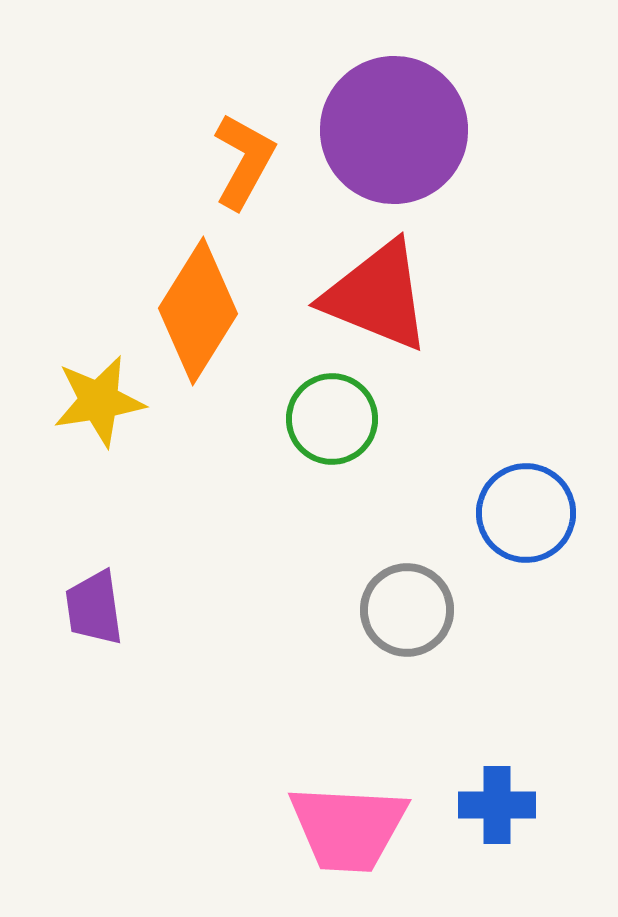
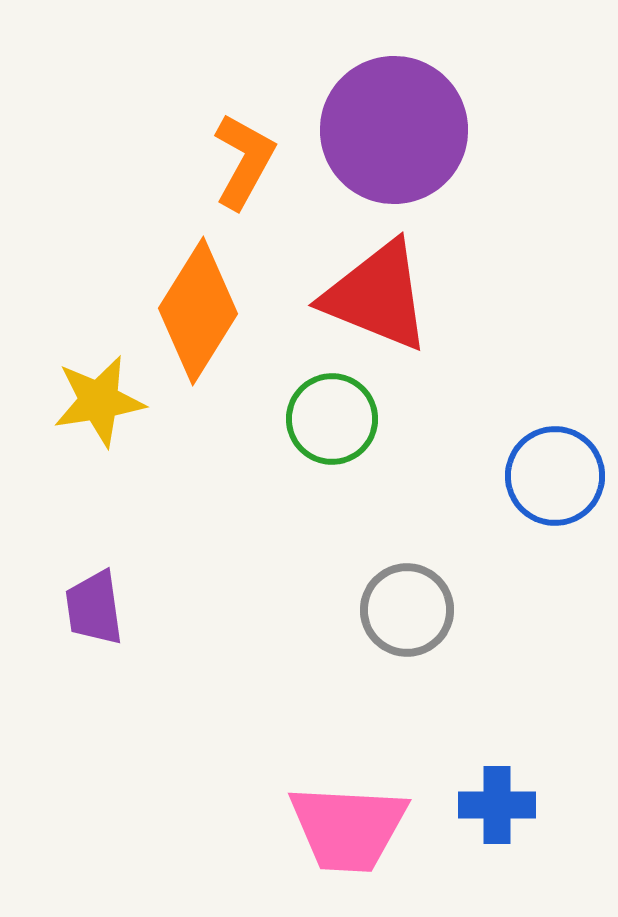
blue circle: moved 29 px right, 37 px up
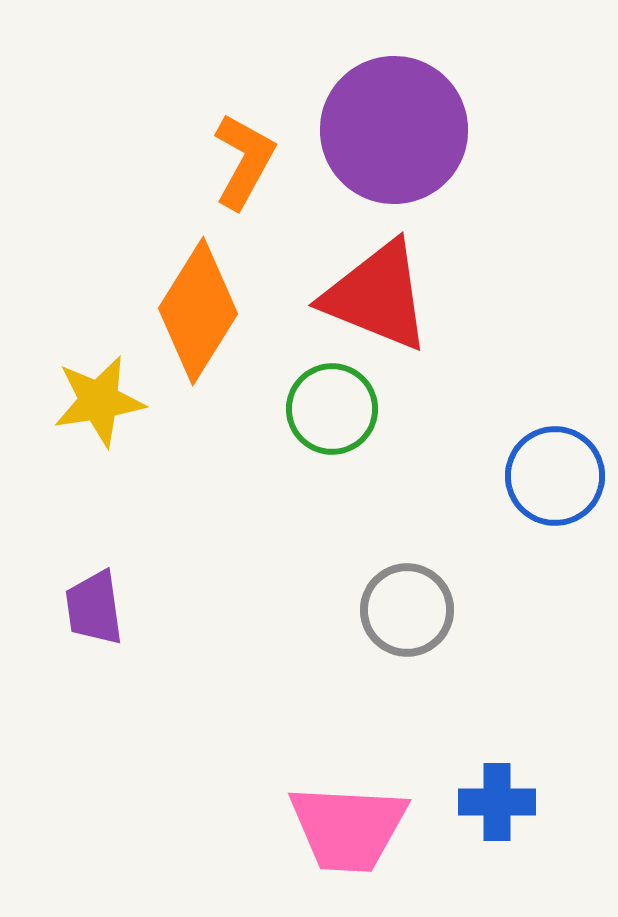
green circle: moved 10 px up
blue cross: moved 3 px up
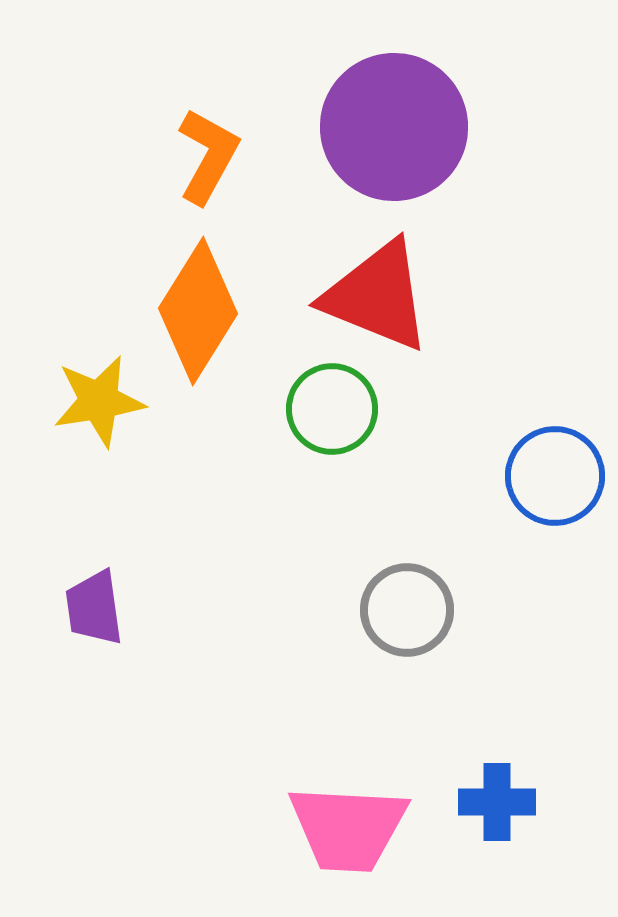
purple circle: moved 3 px up
orange L-shape: moved 36 px left, 5 px up
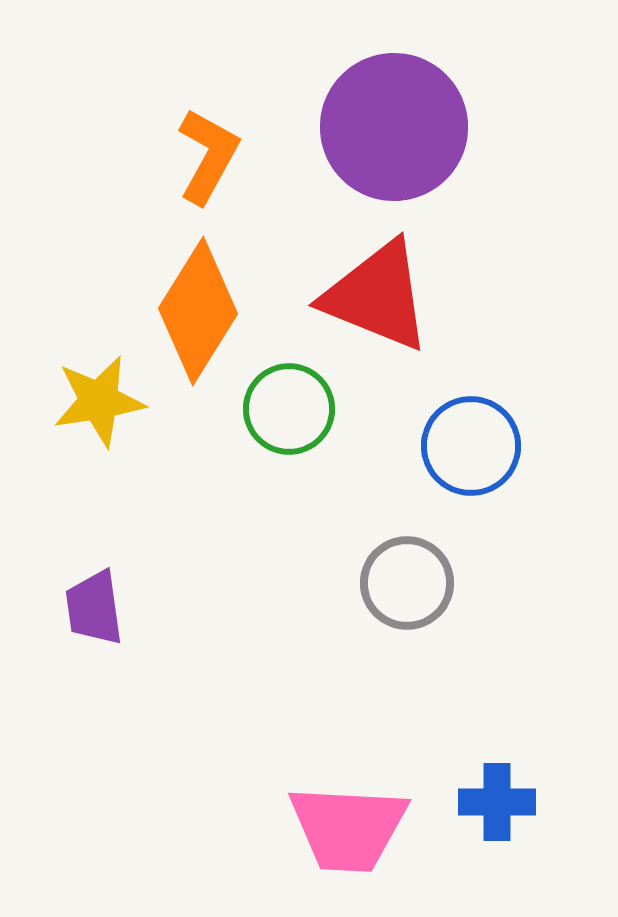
green circle: moved 43 px left
blue circle: moved 84 px left, 30 px up
gray circle: moved 27 px up
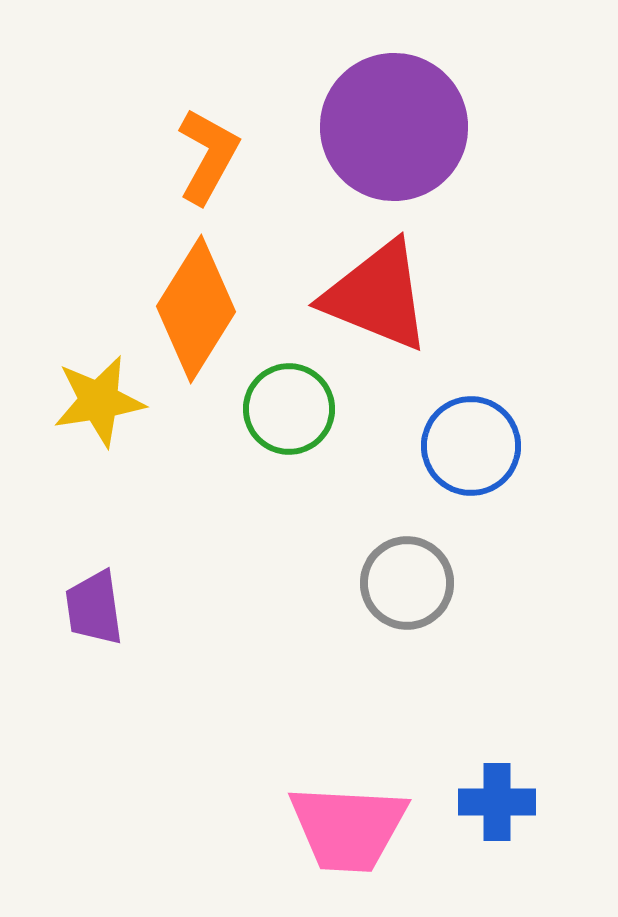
orange diamond: moved 2 px left, 2 px up
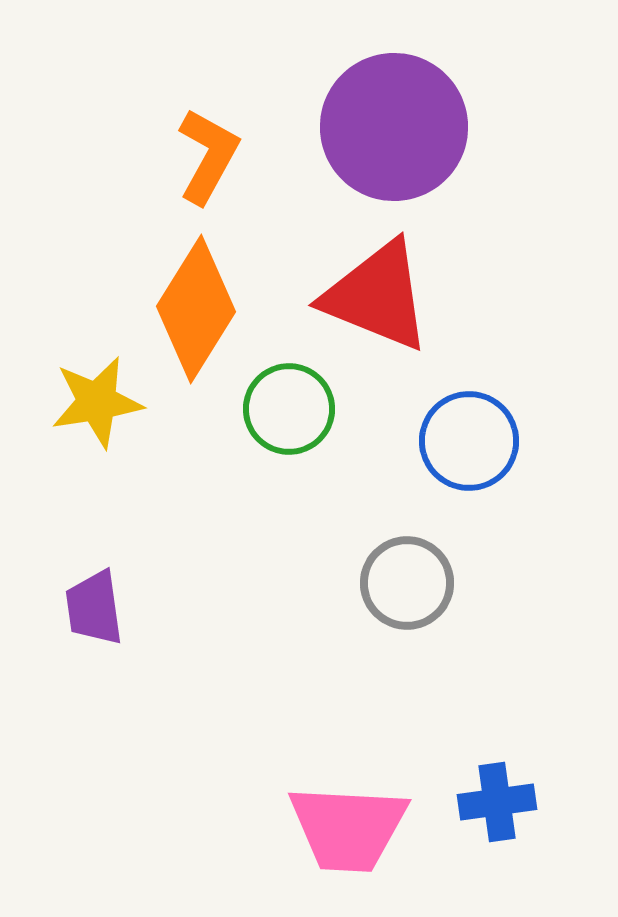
yellow star: moved 2 px left, 1 px down
blue circle: moved 2 px left, 5 px up
blue cross: rotated 8 degrees counterclockwise
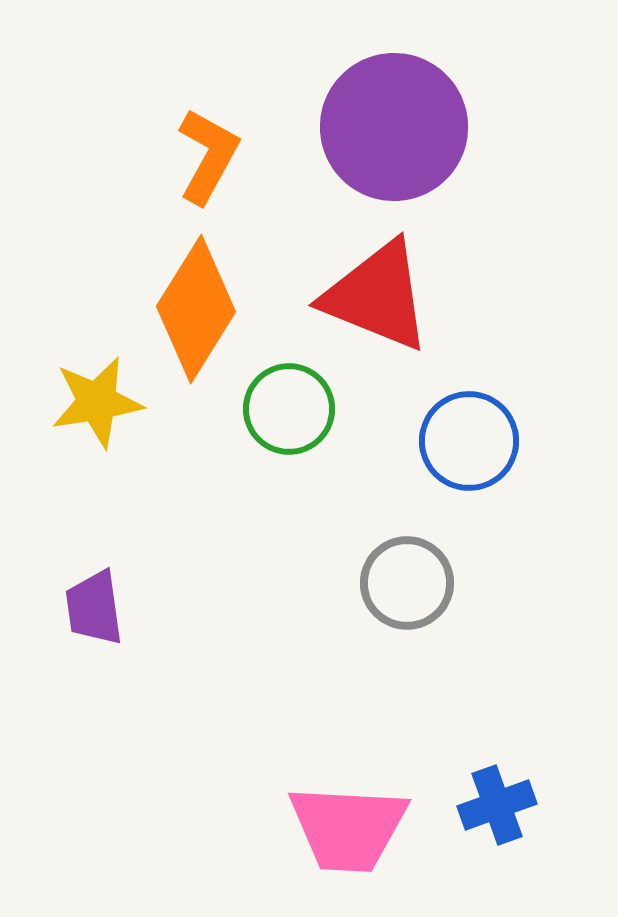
blue cross: moved 3 px down; rotated 12 degrees counterclockwise
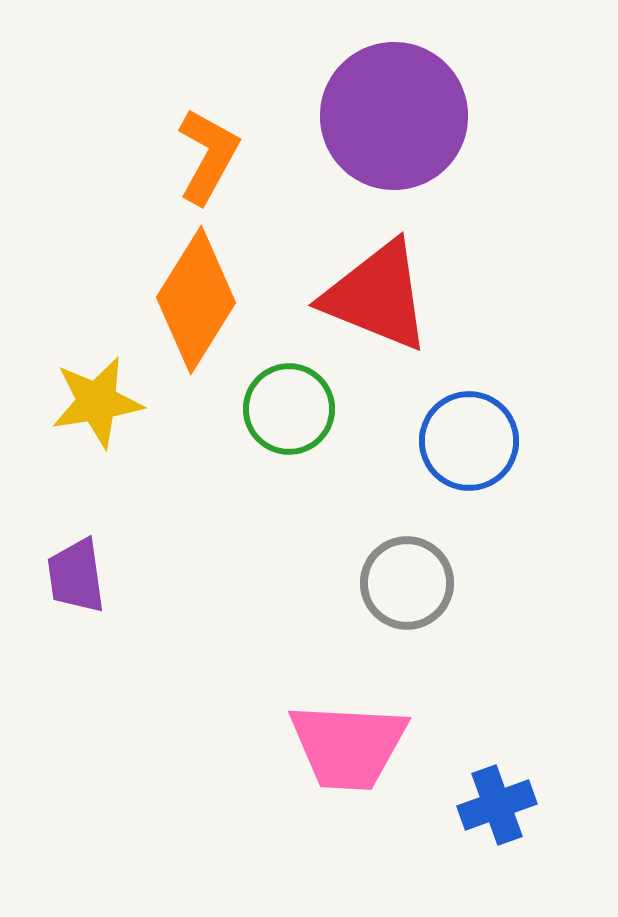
purple circle: moved 11 px up
orange diamond: moved 9 px up
purple trapezoid: moved 18 px left, 32 px up
pink trapezoid: moved 82 px up
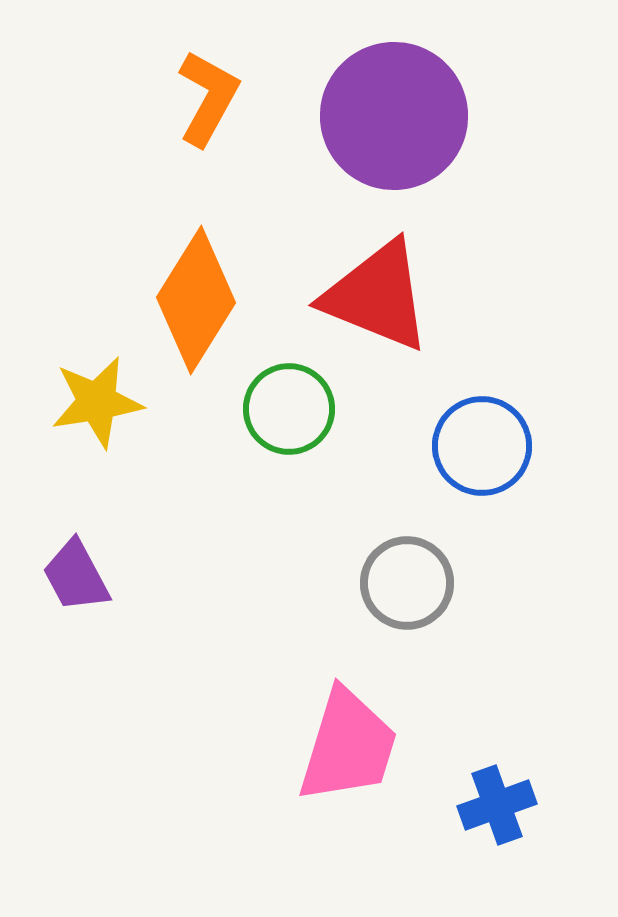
orange L-shape: moved 58 px up
blue circle: moved 13 px right, 5 px down
purple trapezoid: rotated 20 degrees counterclockwise
pink trapezoid: rotated 76 degrees counterclockwise
